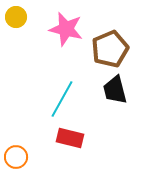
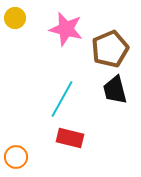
yellow circle: moved 1 px left, 1 px down
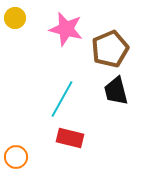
black trapezoid: moved 1 px right, 1 px down
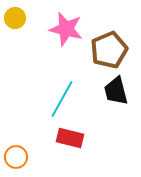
brown pentagon: moved 1 px left, 1 px down
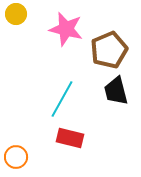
yellow circle: moved 1 px right, 4 px up
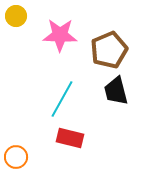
yellow circle: moved 2 px down
pink star: moved 6 px left, 6 px down; rotated 12 degrees counterclockwise
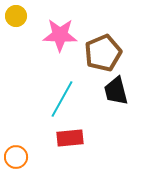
brown pentagon: moved 6 px left, 3 px down
red rectangle: rotated 20 degrees counterclockwise
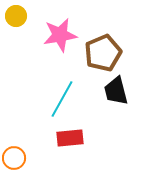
pink star: rotated 12 degrees counterclockwise
orange circle: moved 2 px left, 1 px down
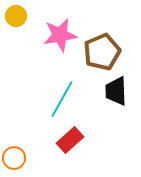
brown pentagon: moved 1 px left, 1 px up
black trapezoid: rotated 12 degrees clockwise
red rectangle: moved 2 px down; rotated 36 degrees counterclockwise
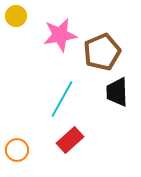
black trapezoid: moved 1 px right, 1 px down
orange circle: moved 3 px right, 8 px up
